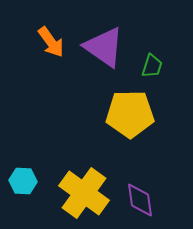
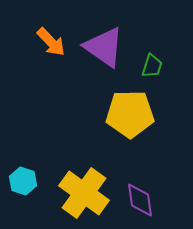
orange arrow: rotated 8 degrees counterclockwise
cyan hexagon: rotated 16 degrees clockwise
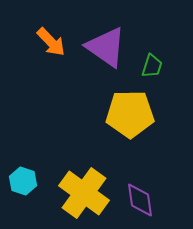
purple triangle: moved 2 px right
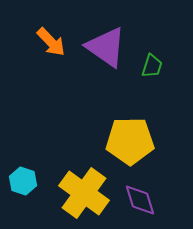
yellow pentagon: moved 27 px down
purple diamond: rotated 9 degrees counterclockwise
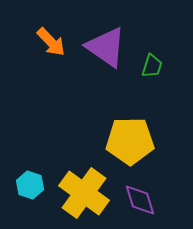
cyan hexagon: moved 7 px right, 4 px down
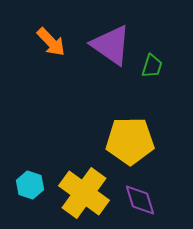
purple triangle: moved 5 px right, 2 px up
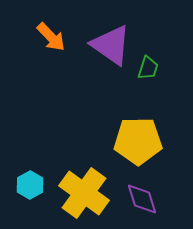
orange arrow: moved 5 px up
green trapezoid: moved 4 px left, 2 px down
yellow pentagon: moved 8 px right
cyan hexagon: rotated 12 degrees clockwise
purple diamond: moved 2 px right, 1 px up
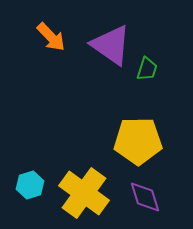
green trapezoid: moved 1 px left, 1 px down
cyan hexagon: rotated 12 degrees clockwise
purple diamond: moved 3 px right, 2 px up
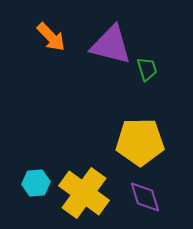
purple triangle: rotated 21 degrees counterclockwise
green trapezoid: rotated 35 degrees counterclockwise
yellow pentagon: moved 2 px right, 1 px down
cyan hexagon: moved 6 px right, 2 px up; rotated 12 degrees clockwise
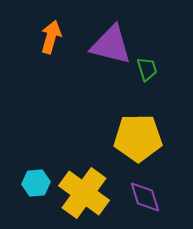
orange arrow: rotated 120 degrees counterclockwise
yellow pentagon: moved 2 px left, 4 px up
